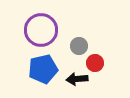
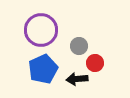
blue pentagon: rotated 12 degrees counterclockwise
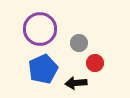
purple circle: moved 1 px left, 1 px up
gray circle: moved 3 px up
black arrow: moved 1 px left, 4 px down
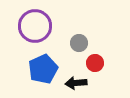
purple circle: moved 5 px left, 3 px up
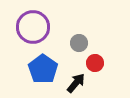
purple circle: moved 2 px left, 1 px down
blue pentagon: rotated 12 degrees counterclockwise
black arrow: rotated 135 degrees clockwise
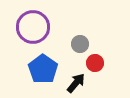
gray circle: moved 1 px right, 1 px down
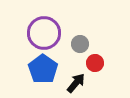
purple circle: moved 11 px right, 6 px down
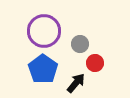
purple circle: moved 2 px up
